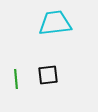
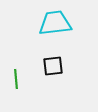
black square: moved 5 px right, 9 px up
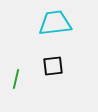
green line: rotated 18 degrees clockwise
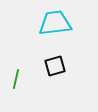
black square: moved 2 px right; rotated 10 degrees counterclockwise
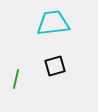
cyan trapezoid: moved 2 px left
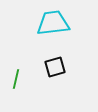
black square: moved 1 px down
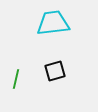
black square: moved 4 px down
